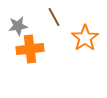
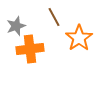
gray star: moved 2 px left; rotated 12 degrees counterclockwise
orange star: moved 6 px left
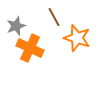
orange star: moved 2 px left; rotated 20 degrees counterclockwise
orange cross: moved 1 px up; rotated 32 degrees clockwise
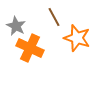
gray star: rotated 24 degrees counterclockwise
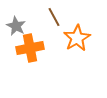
orange star: rotated 24 degrees clockwise
orange cross: rotated 36 degrees counterclockwise
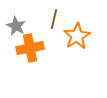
brown line: moved 2 px down; rotated 42 degrees clockwise
orange star: moved 2 px up
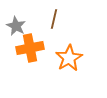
orange star: moved 8 px left, 22 px down
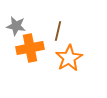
brown line: moved 4 px right, 12 px down
gray star: rotated 18 degrees counterclockwise
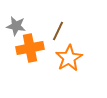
brown line: rotated 12 degrees clockwise
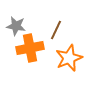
brown line: moved 2 px left, 1 px up
orange star: rotated 8 degrees clockwise
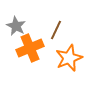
gray star: rotated 18 degrees clockwise
orange cross: rotated 12 degrees counterclockwise
